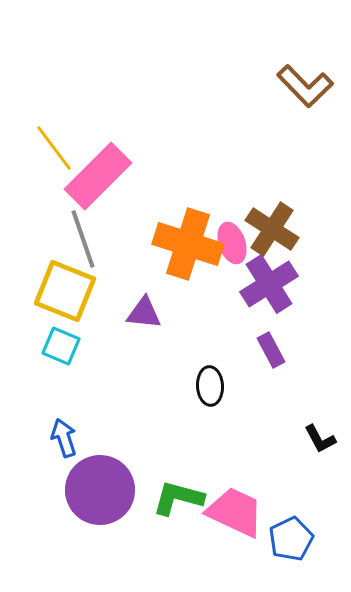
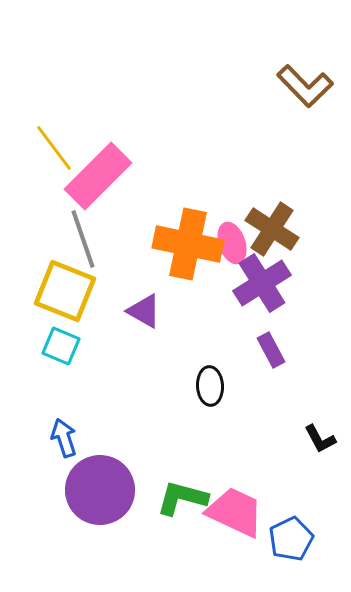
orange cross: rotated 6 degrees counterclockwise
purple cross: moved 7 px left, 1 px up
purple triangle: moved 2 px up; rotated 24 degrees clockwise
green L-shape: moved 4 px right
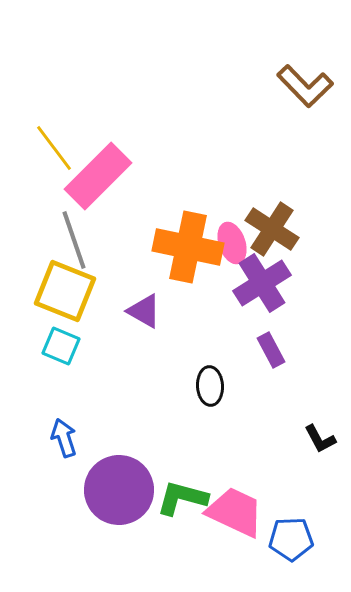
gray line: moved 9 px left, 1 px down
orange cross: moved 3 px down
purple circle: moved 19 px right
blue pentagon: rotated 24 degrees clockwise
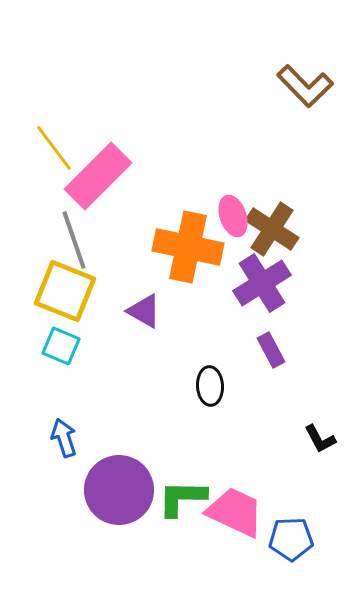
pink ellipse: moved 1 px right, 27 px up
green L-shape: rotated 14 degrees counterclockwise
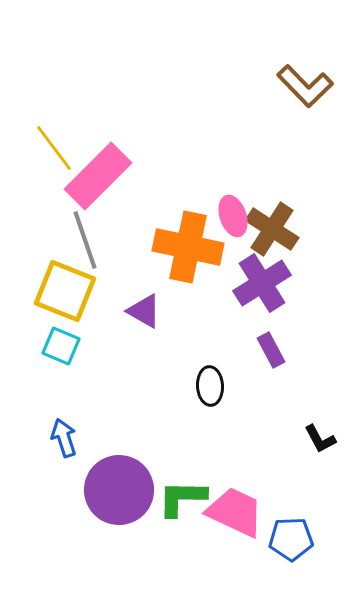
gray line: moved 11 px right
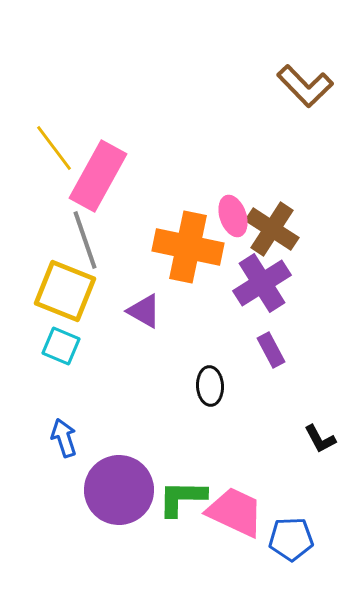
pink rectangle: rotated 16 degrees counterclockwise
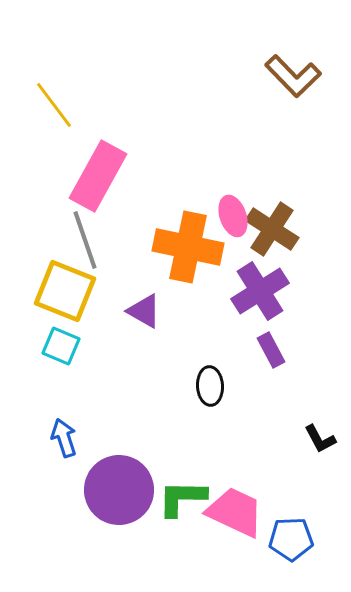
brown L-shape: moved 12 px left, 10 px up
yellow line: moved 43 px up
purple cross: moved 2 px left, 8 px down
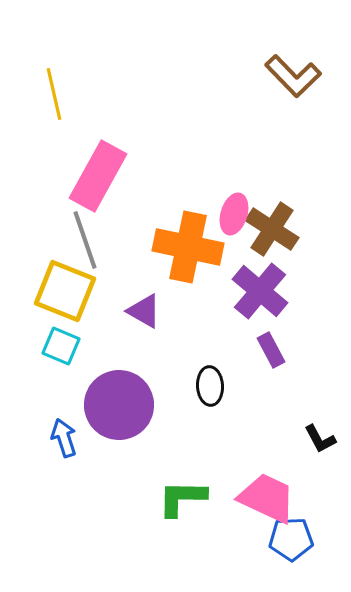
yellow line: moved 11 px up; rotated 24 degrees clockwise
pink ellipse: moved 1 px right, 2 px up; rotated 36 degrees clockwise
purple cross: rotated 18 degrees counterclockwise
purple circle: moved 85 px up
pink trapezoid: moved 32 px right, 14 px up
